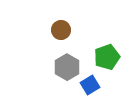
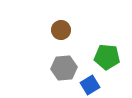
green pentagon: rotated 25 degrees clockwise
gray hexagon: moved 3 px left, 1 px down; rotated 25 degrees clockwise
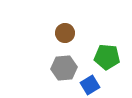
brown circle: moved 4 px right, 3 px down
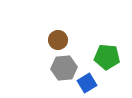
brown circle: moved 7 px left, 7 px down
blue square: moved 3 px left, 2 px up
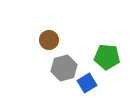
brown circle: moved 9 px left
gray hexagon: rotated 10 degrees counterclockwise
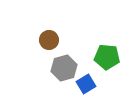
blue square: moved 1 px left, 1 px down
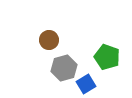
green pentagon: rotated 15 degrees clockwise
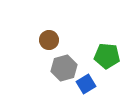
green pentagon: moved 1 px up; rotated 15 degrees counterclockwise
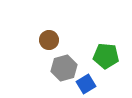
green pentagon: moved 1 px left
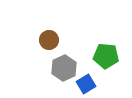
gray hexagon: rotated 10 degrees counterclockwise
